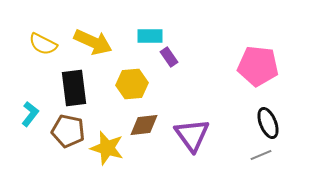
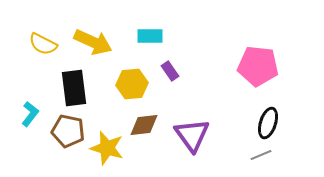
purple rectangle: moved 1 px right, 14 px down
black ellipse: rotated 40 degrees clockwise
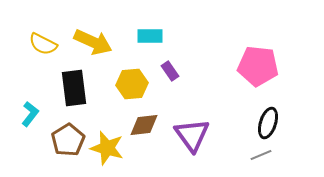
brown pentagon: moved 9 px down; rotated 28 degrees clockwise
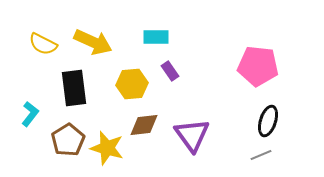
cyan rectangle: moved 6 px right, 1 px down
black ellipse: moved 2 px up
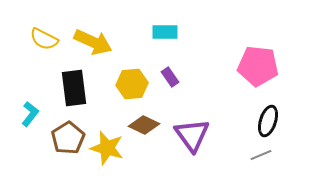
cyan rectangle: moved 9 px right, 5 px up
yellow semicircle: moved 1 px right, 5 px up
purple rectangle: moved 6 px down
brown diamond: rotated 32 degrees clockwise
brown pentagon: moved 2 px up
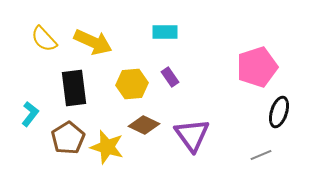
yellow semicircle: rotated 20 degrees clockwise
pink pentagon: moved 1 px left, 1 px down; rotated 24 degrees counterclockwise
black ellipse: moved 11 px right, 9 px up
yellow star: moved 1 px up
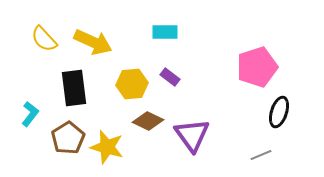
purple rectangle: rotated 18 degrees counterclockwise
brown diamond: moved 4 px right, 4 px up
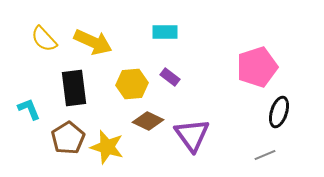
cyan L-shape: moved 1 px left, 5 px up; rotated 60 degrees counterclockwise
gray line: moved 4 px right
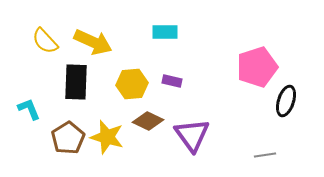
yellow semicircle: moved 1 px right, 2 px down
purple rectangle: moved 2 px right, 4 px down; rotated 24 degrees counterclockwise
black rectangle: moved 2 px right, 6 px up; rotated 9 degrees clockwise
black ellipse: moved 7 px right, 11 px up
yellow star: moved 10 px up
gray line: rotated 15 degrees clockwise
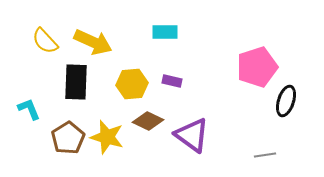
purple triangle: rotated 18 degrees counterclockwise
